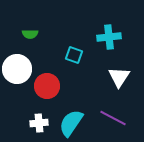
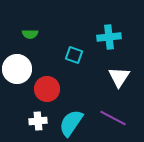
red circle: moved 3 px down
white cross: moved 1 px left, 2 px up
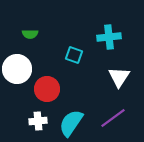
purple line: rotated 64 degrees counterclockwise
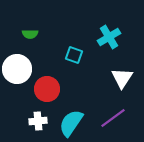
cyan cross: rotated 25 degrees counterclockwise
white triangle: moved 3 px right, 1 px down
